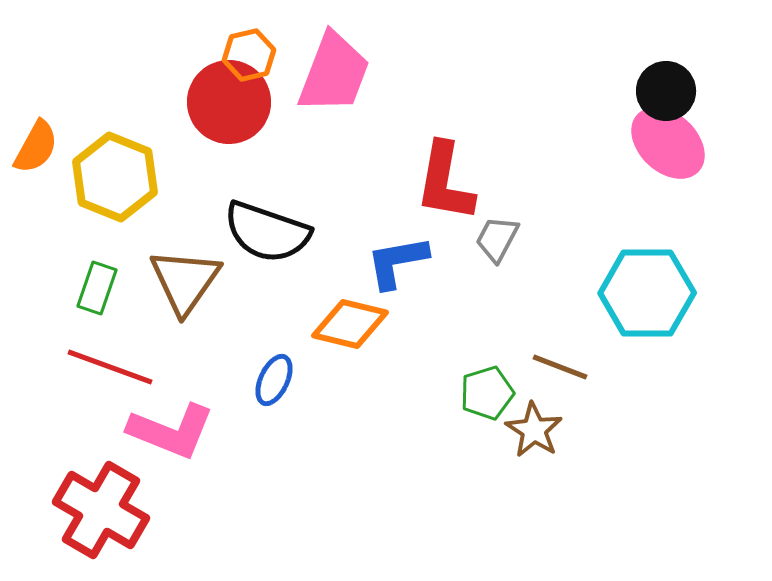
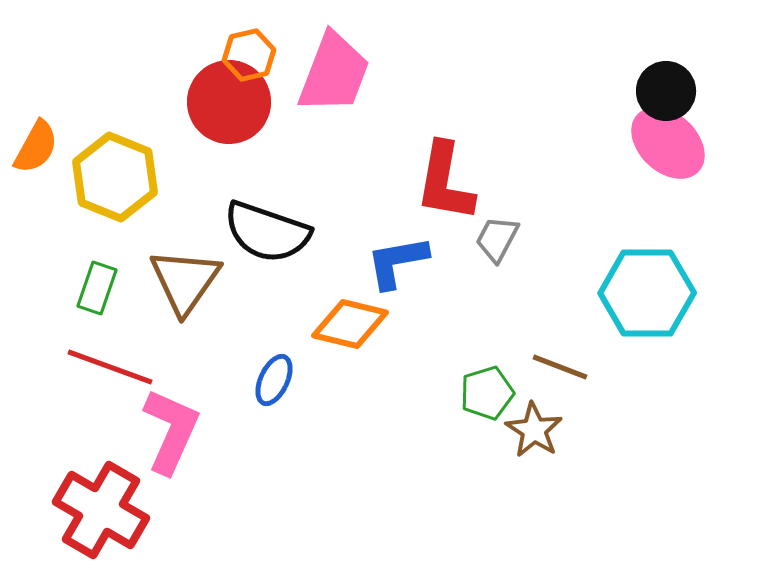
pink L-shape: rotated 88 degrees counterclockwise
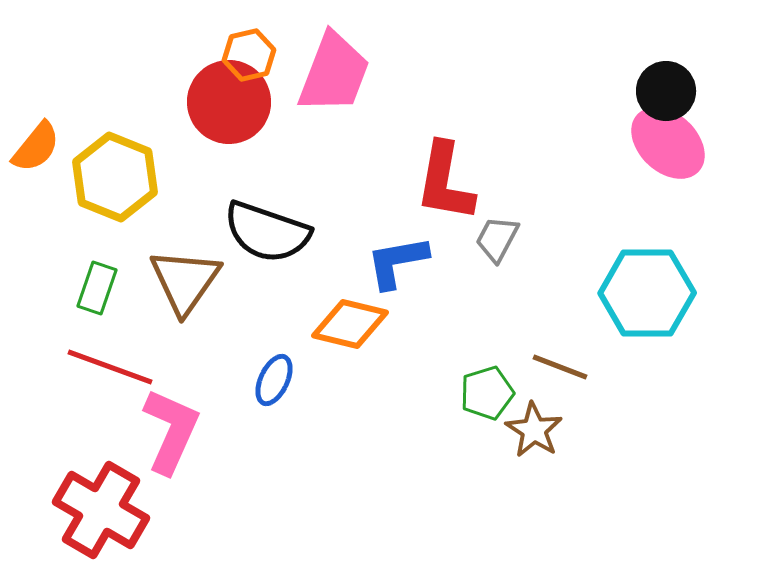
orange semicircle: rotated 10 degrees clockwise
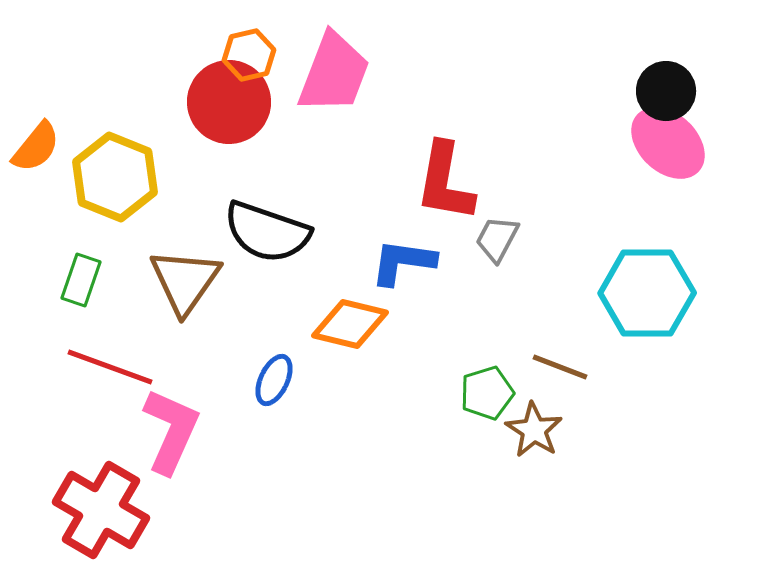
blue L-shape: moved 6 px right; rotated 18 degrees clockwise
green rectangle: moved 16 px left, 8 px up
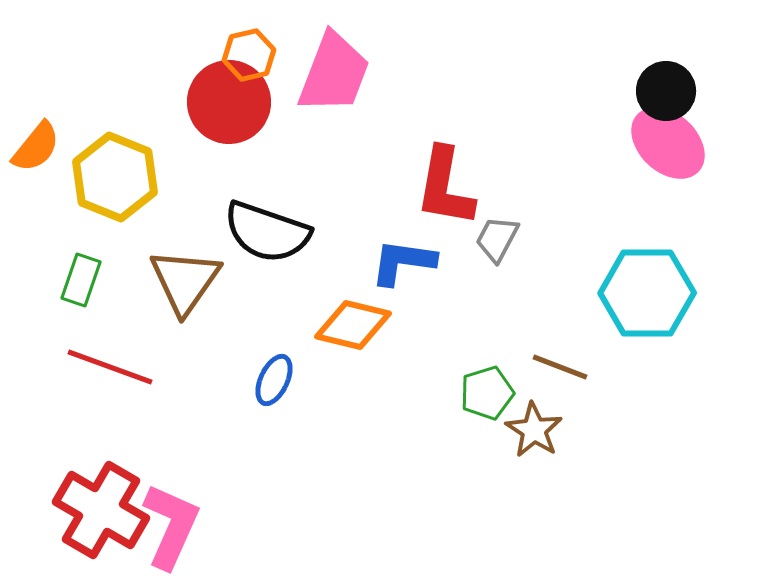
red L-shape: moved 5 px down
orange diamond: moved 3 px right, 1 px down
pink L-shape: moved 95 px down
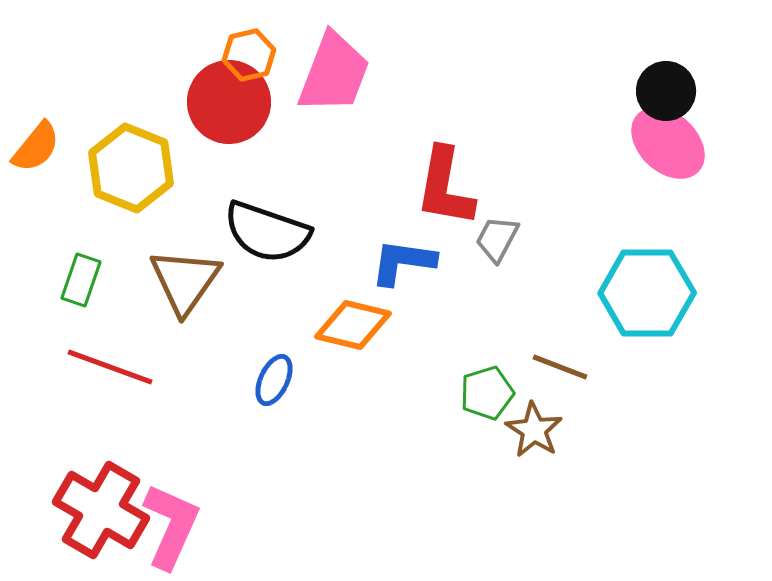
yellow hexagon: moved 16 px right, 9 px up
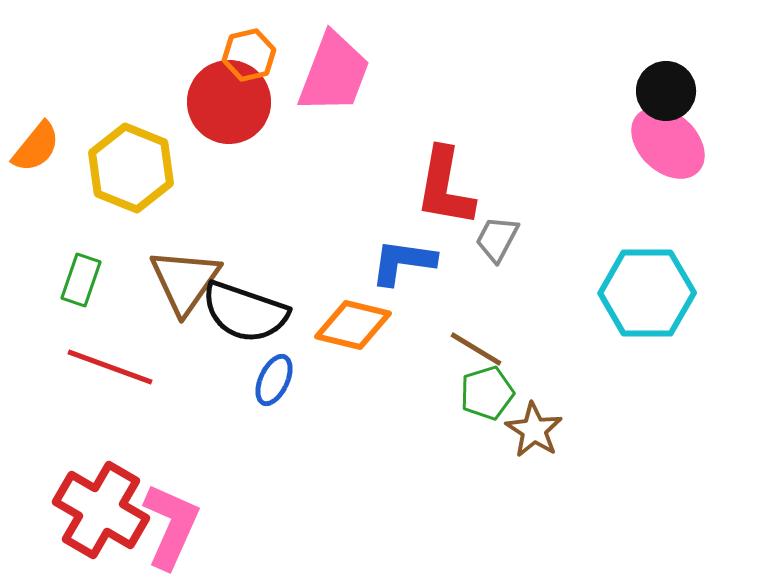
black semicircle: moved 22 px left, 80 px down
brown line: moved 84 px left, 18 px up; rotated 10 degrees clockwise
